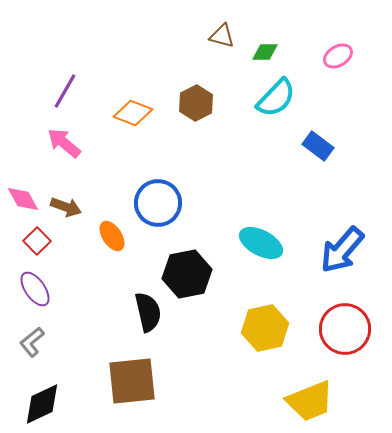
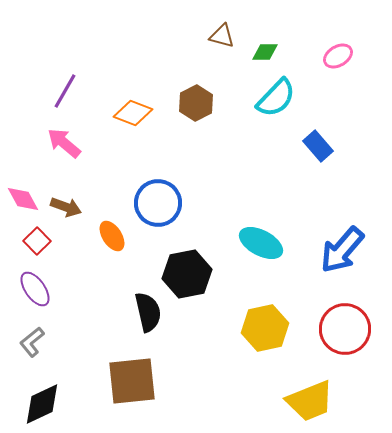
blue rectangle: rotated 12 degrees clockwise
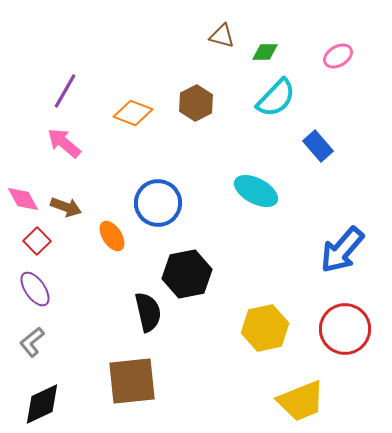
cyan ellipse: moved 5 px left, 52 px up
yellow trapezoid: moved 9 px left
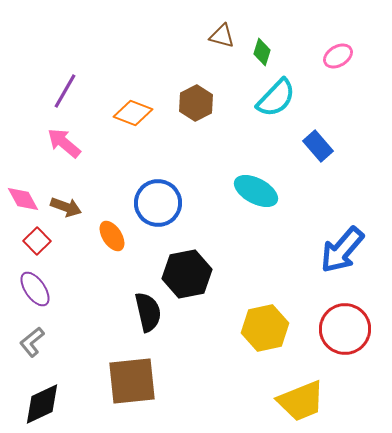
green diamond: moved 3 px left; rotated 72 degrees counterclockwise
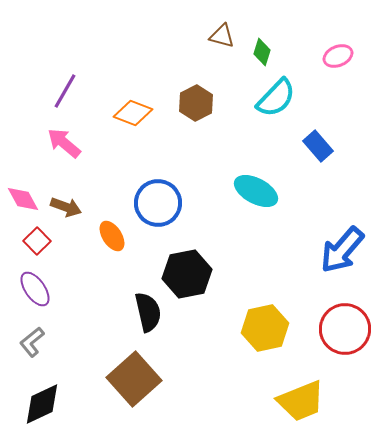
pink ellipse: rotated 8 degrees clockwise
brown square: moved 2 px right, 2 px up; rotated 36 degrees counterclockwise
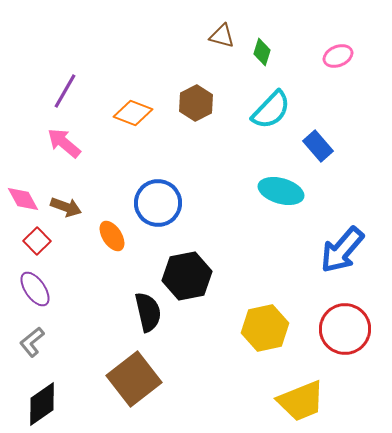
cyan semicircle: moved 5 px left, 12 px down
cyan ellipse: moved 25 px right; rotated 12 degrees counterclockwise
black hexagon: moved 2 px down
brown square: rotated 4 degrees clockwise
black diamond: rotated 9 degrees counterclockwise
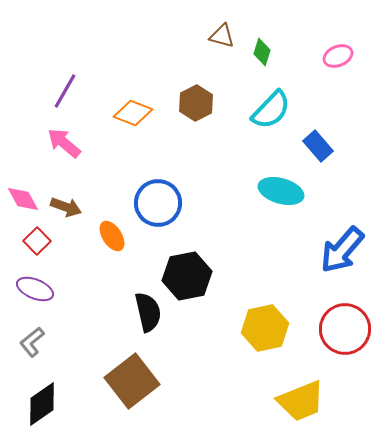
purple ellipse: rotated 33 degrees counterclockwise
brown square: moved 2 px left, 2 px down
